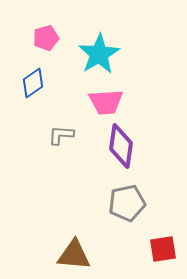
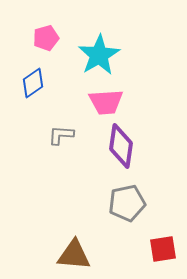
cyan star: moved 1 px down
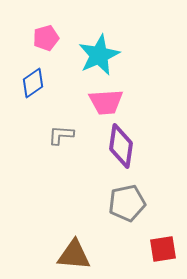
cyan star: rotated 6 degrees clockwise
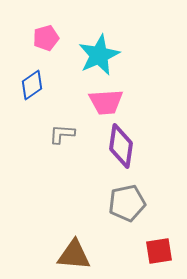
blue diamond: moved 1 px left, 2 px down
gray L-shape: moved 1 px right, 1 px up
red square: moved 4 px left, 2 px down
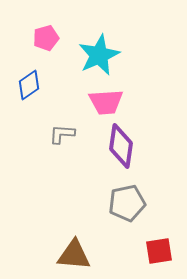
blue diamond: moved 3 px left
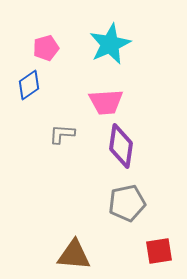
pink pentagon: moved 10 px down
cyan star: moved 11 px right, 11 px up
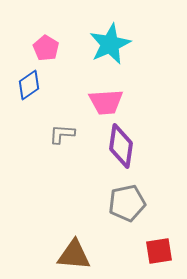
pink pentagon: rotated 25 degrees counterclockwise
